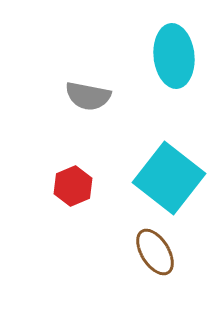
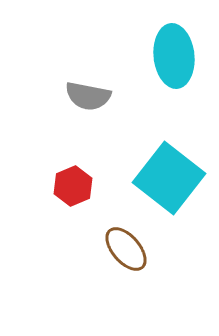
brown ellipse: moved 29 px left, 3 px up; rotated 9 degrees counterclockwise
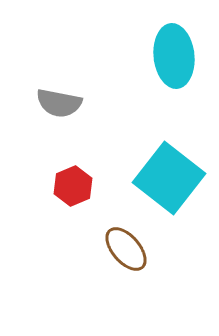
gray semicircle: moved 29 px left, 7 px down
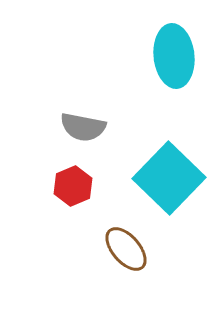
gray semicircle: moved 24 px right, 24 px down
cyan square: rotated 6 degrees clockwise
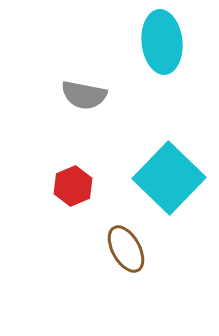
cyan ellipse: moved 12 px left, 14 px up
gray semicircle: moved 1 px right, 32 px up
brown ellipse: rotated 12 degrees clockwise
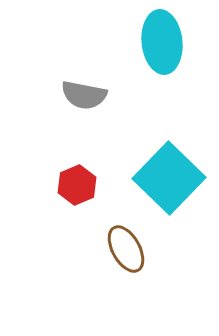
red hexagon: moved 4 px right, 1 px up
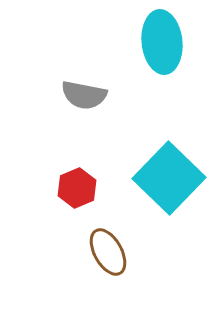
red hexagon: moved 3 px down
brown ellipse: moved 18 px left, 3 px down
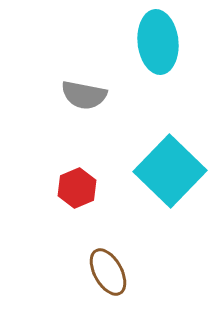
cyan ellipse: moved 4 px left
cyan square: moved 1 px right, 7 px up
brown ellipse: moved 20 px down
